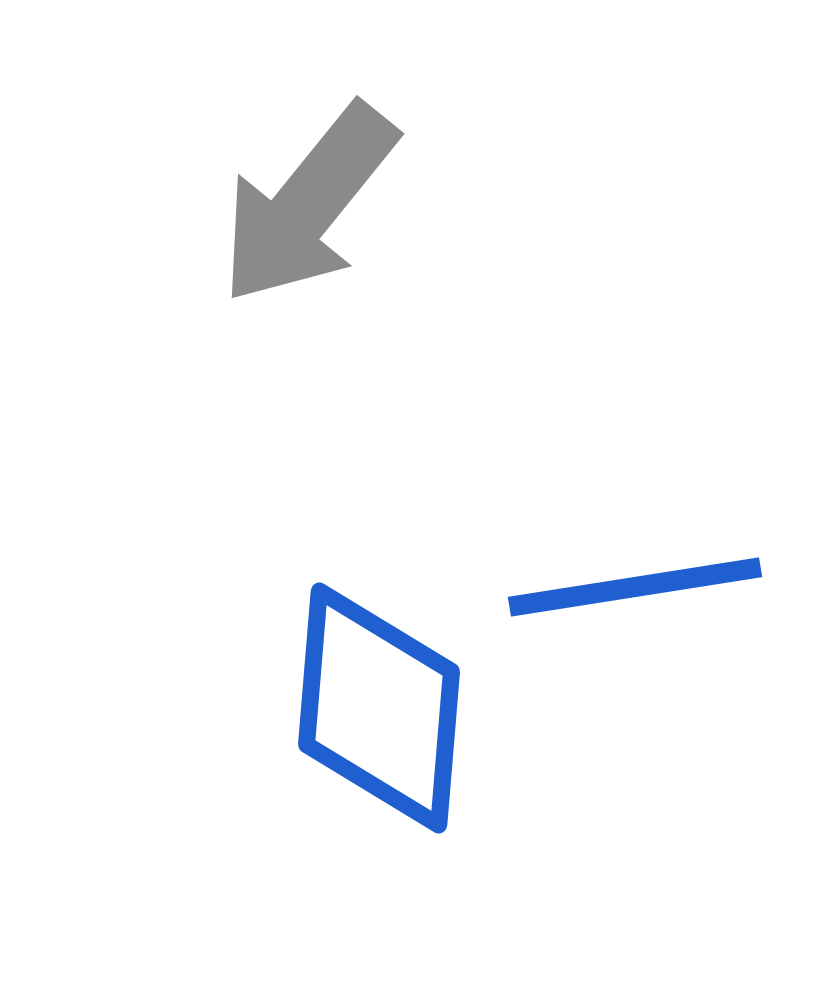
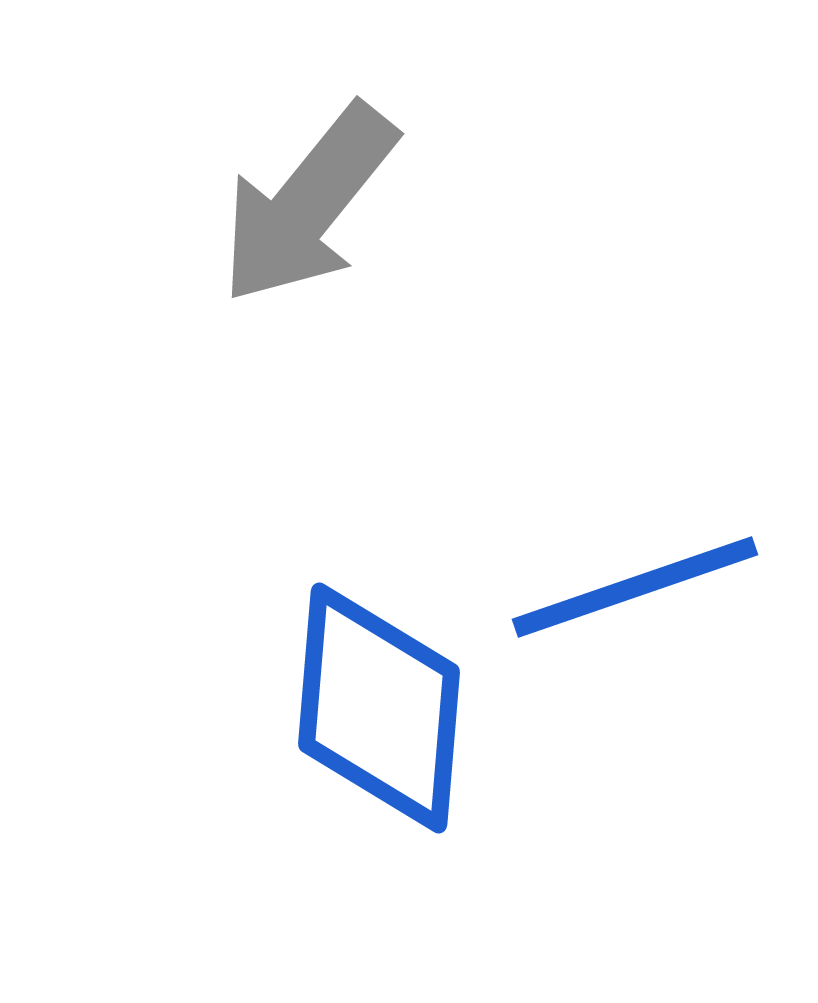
blue line: rotated 10 degrees counterclockwise
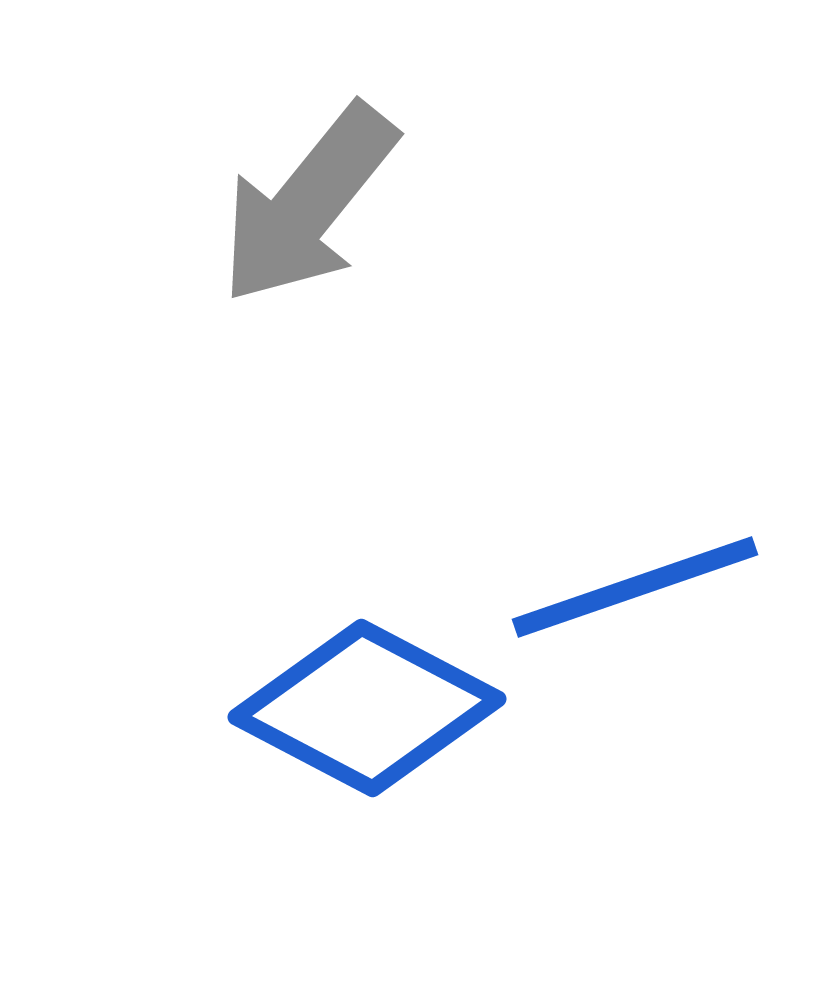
blue diamond: moved 12 px left; rotated 67 degrees counterclockwise
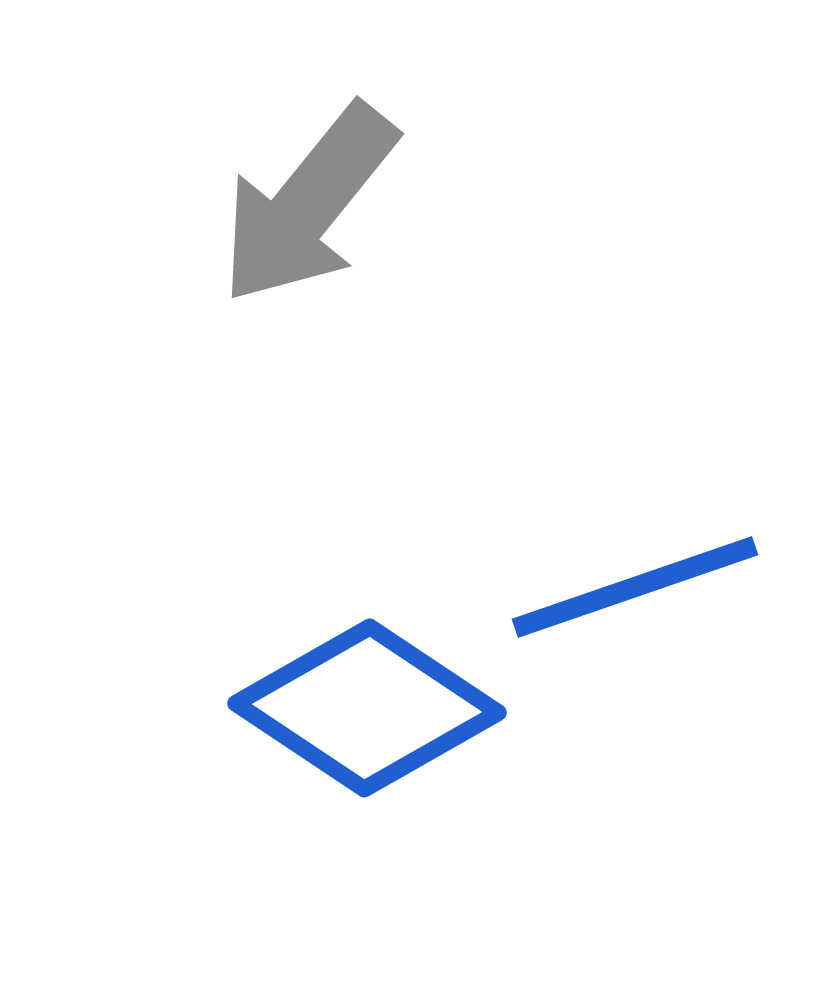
blue diamond: rotated 6 degrees clockwise
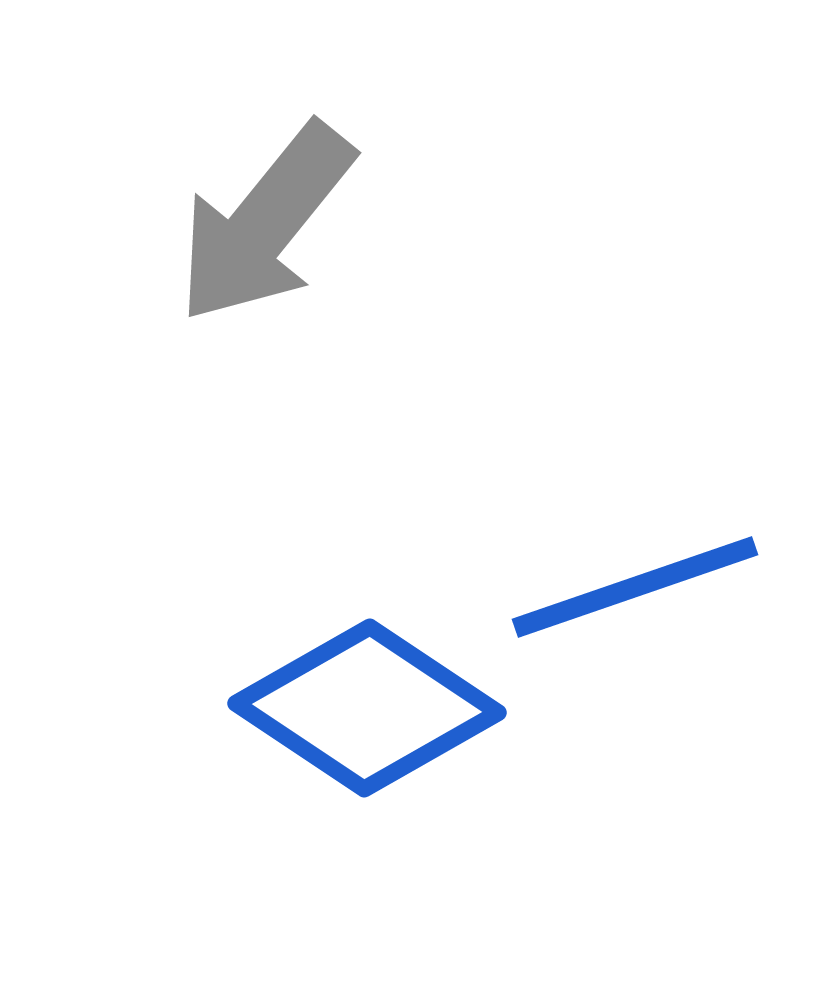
gray arrow: moved 43 px left, 19 px down
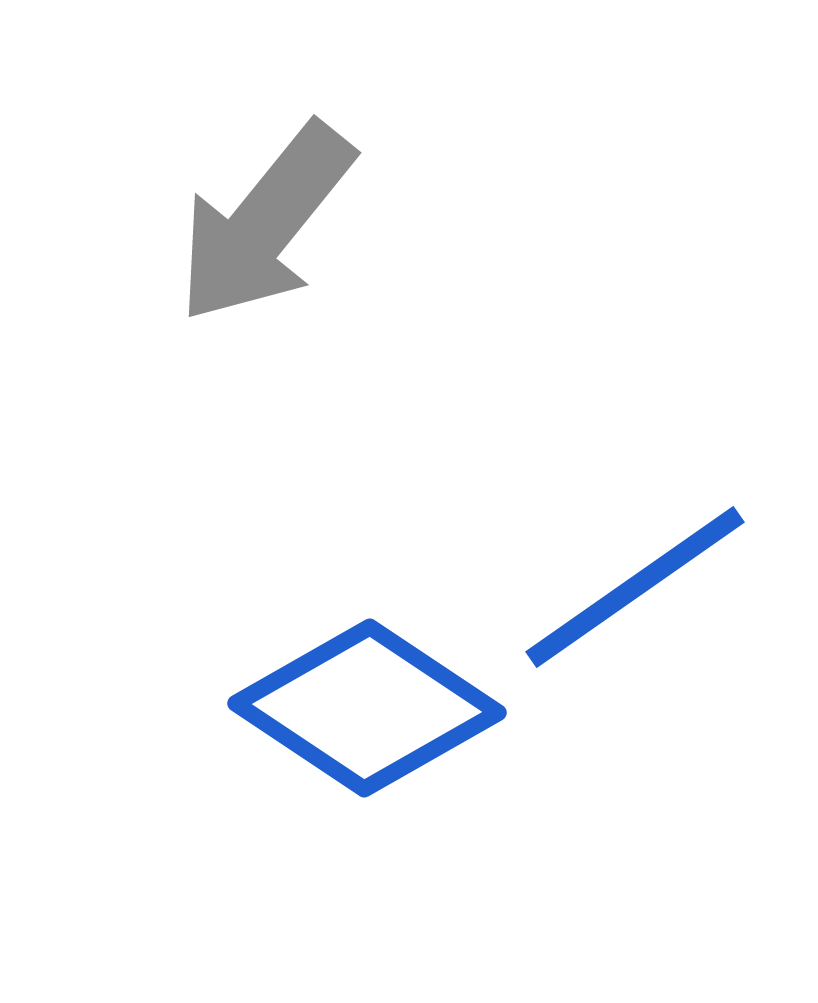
blue line: rotated 16 degrees counterclockwise
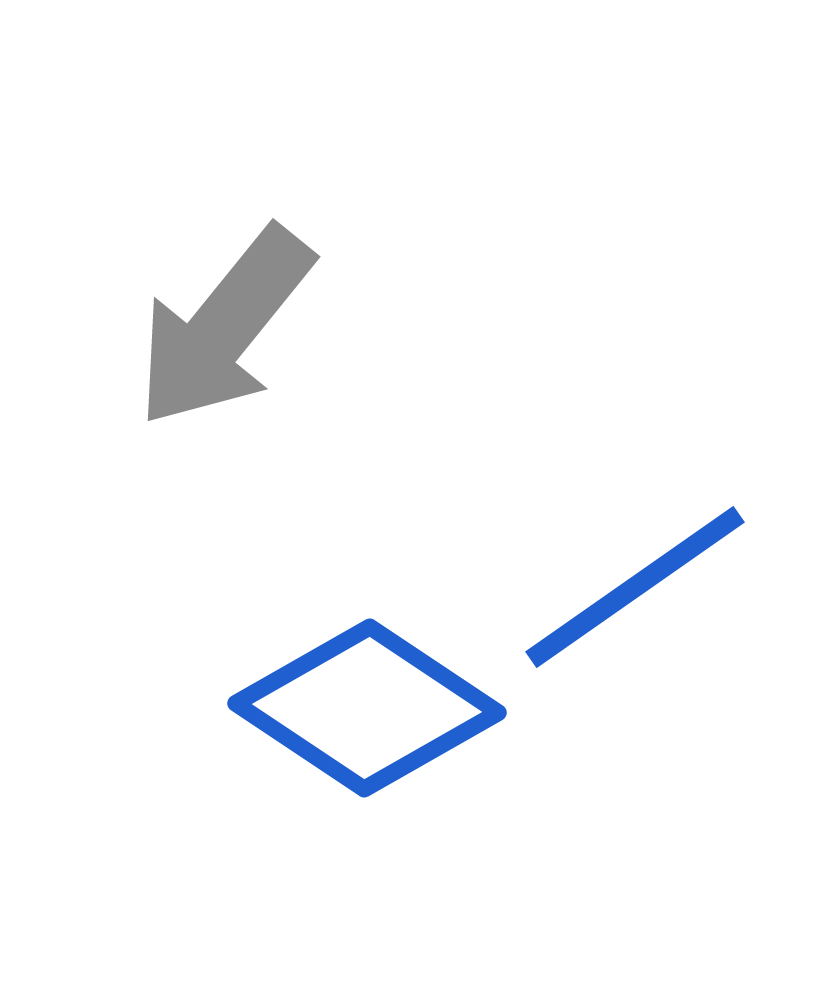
gray arrow: moved 41 px left, 104 px down
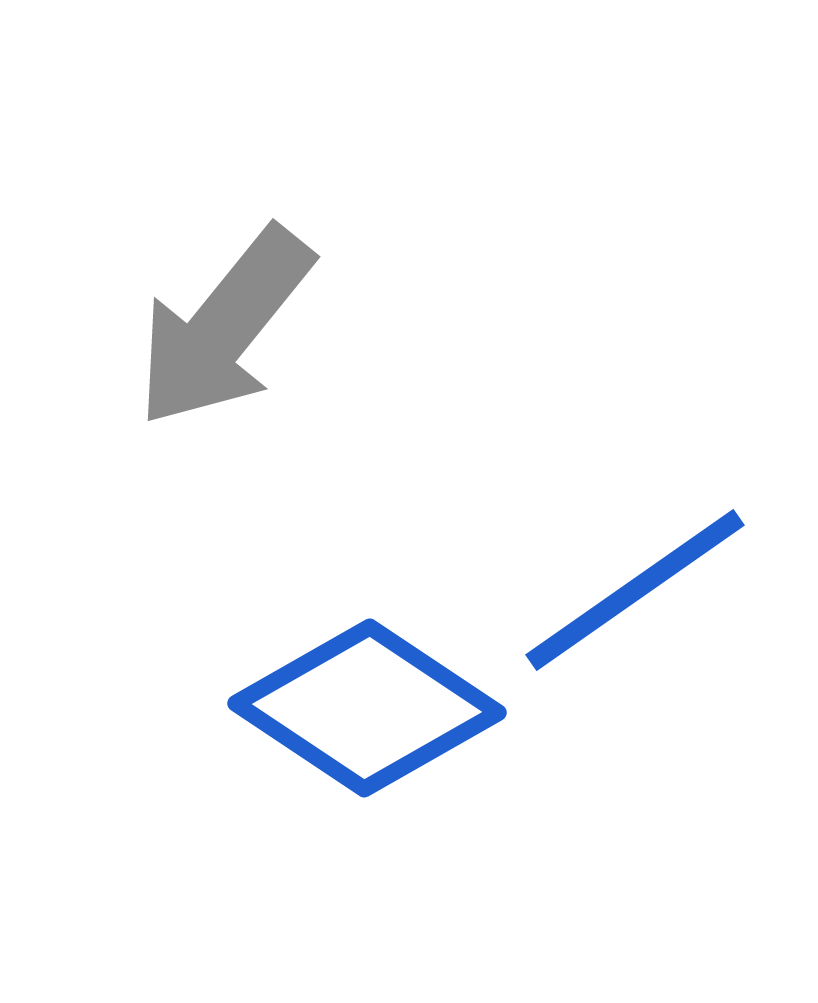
blue line: moved 3 px down
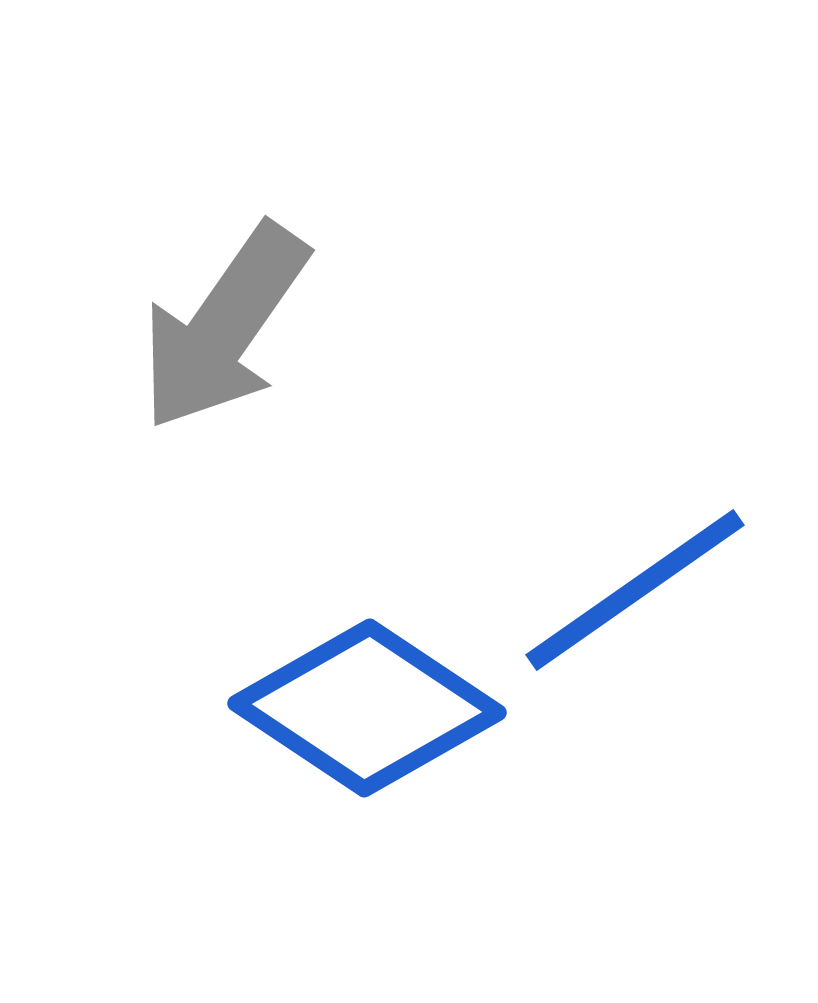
gray arrow: rotated 4 degrees counterclockwise
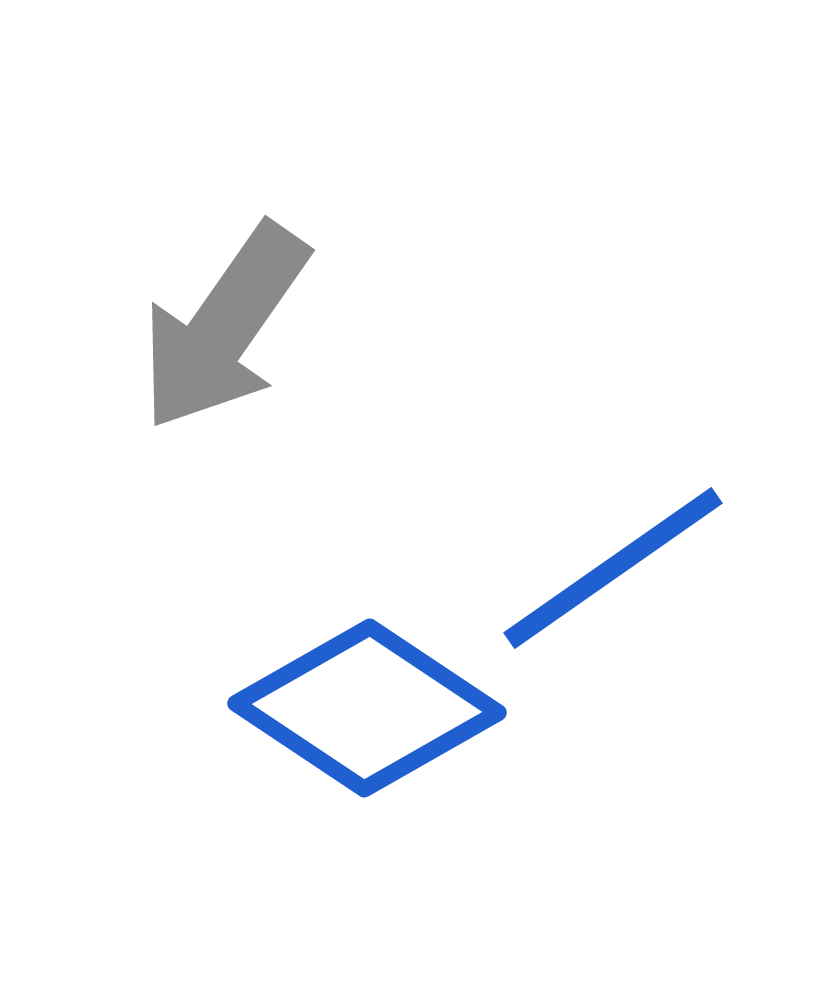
blue line: moved 22 px left, 22 px up
